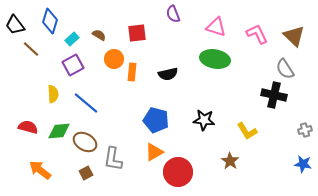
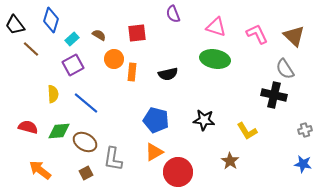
blue diamond: moved 1 px right, 1 px up
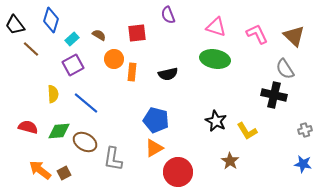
purple semicircle: moved 5 px left, 1 px down
black star: moved 12 px right, 1 px down; rotated 20 degrees clockwise
orange triangle: moved 4 px up
brown square: moved 22 px left
